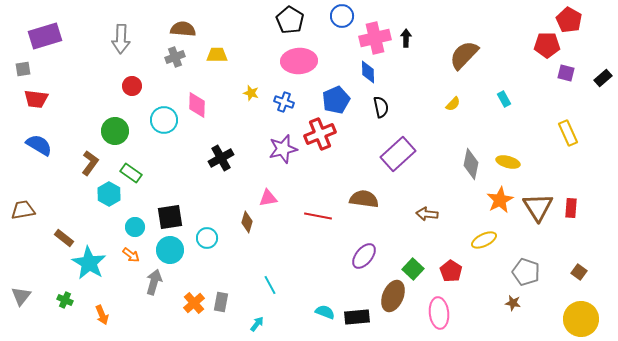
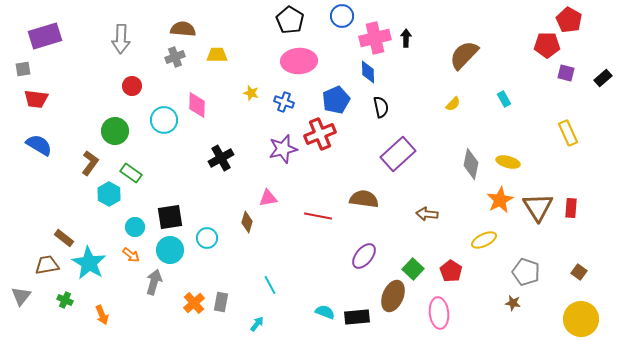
brown trapezoid at (23, 210): moved 24 px right, 55 px down
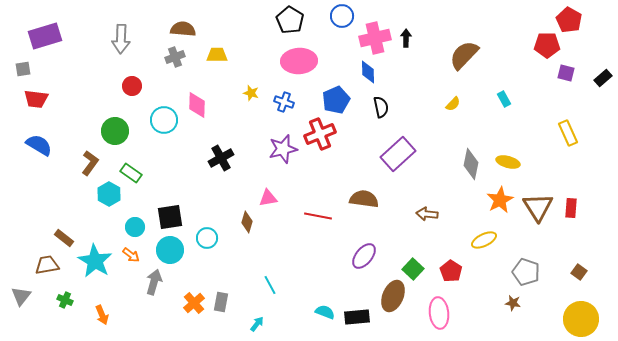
cyan star at (89, 263): moved 6 px right, 2 px up
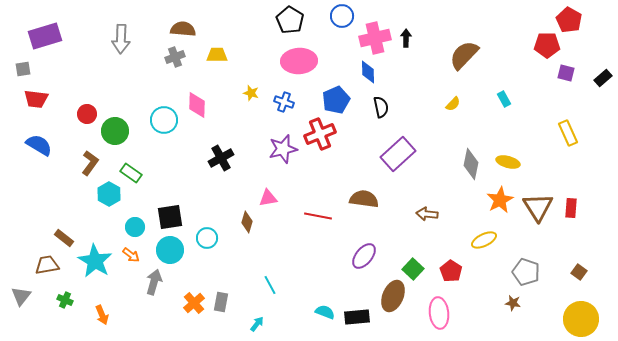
red circle at (132, 86): moved 45 px left, 28 px down
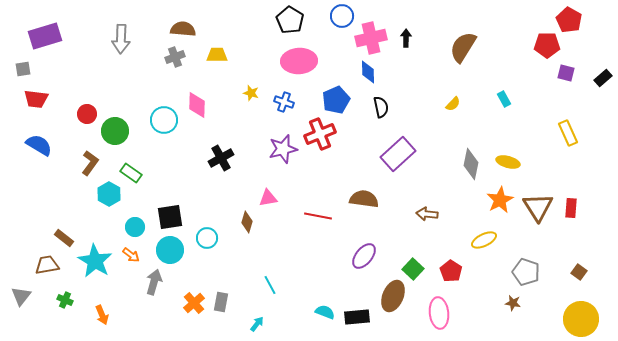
pink cross at (375, 38): moved 4 px left
brown semicircle at (464, 55): moved 1 px left, 8 px up; rotated 12 degrees counterclockwise
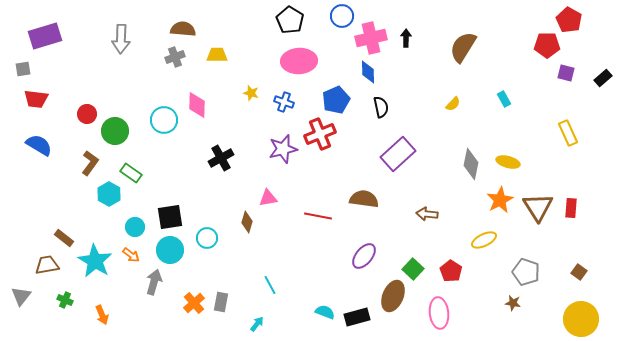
black rectangle at (357, 317): rotated 10 degrees counterclockwise
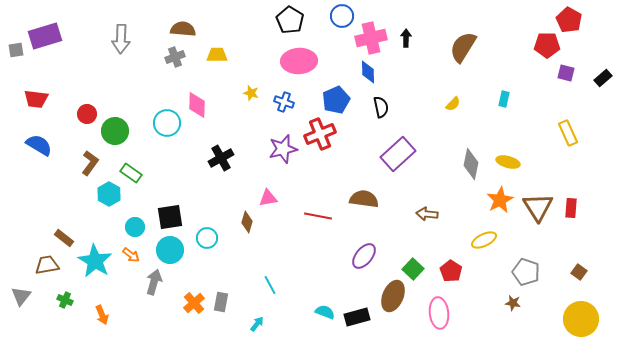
gray square at (23, 69): moved 7 px left, 19 px up
cyan rectangle at (504, 99): rotated 42 degrees clockwise
cyan circle at (164, 120): moved 3 px right, 3 px down
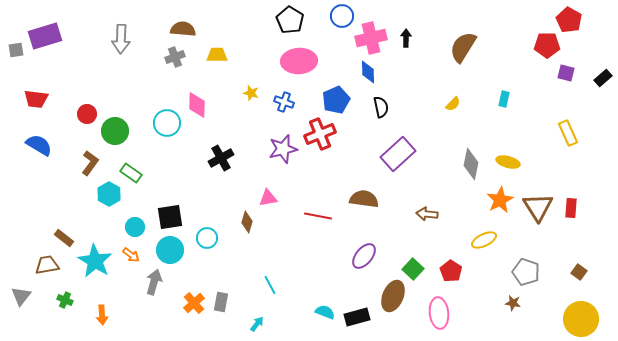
orange arrow at (102, 315): rotated 18 degrees clockwise
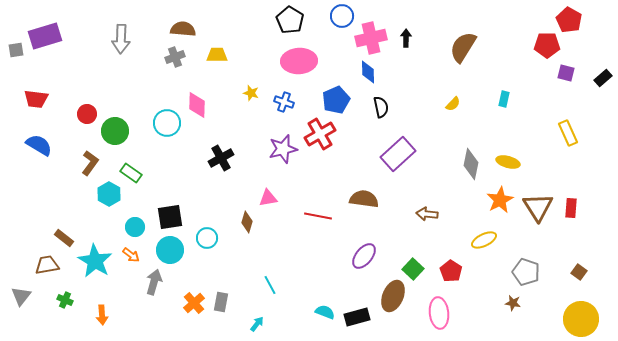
red cross at (320, 134): rotated 8 degrees counterclockwise
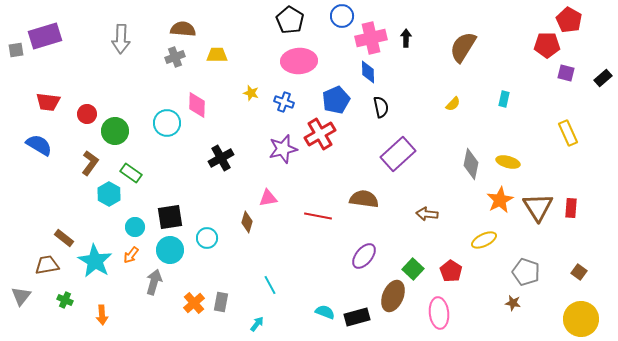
red trapezoid at (36, 99): moved 12 px right, 3 px down
orange arrow at (131, 255): rotated 90 degrees clockwise
